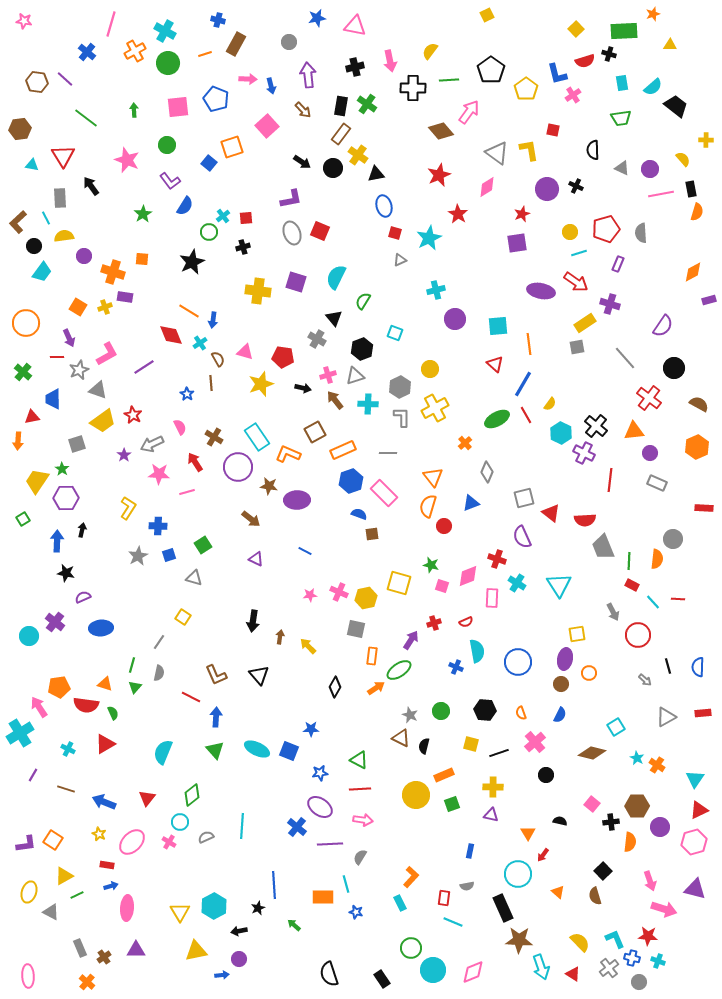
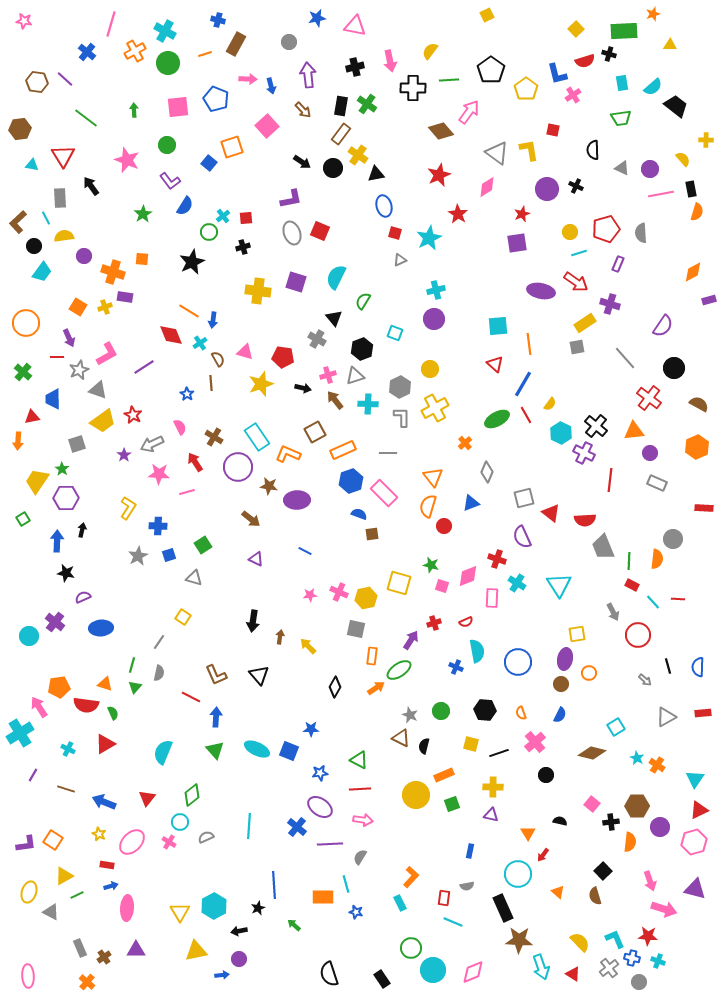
purple circle at (455, 319): moved 21 px left
cyan line at (242, 826): moved 7 px right
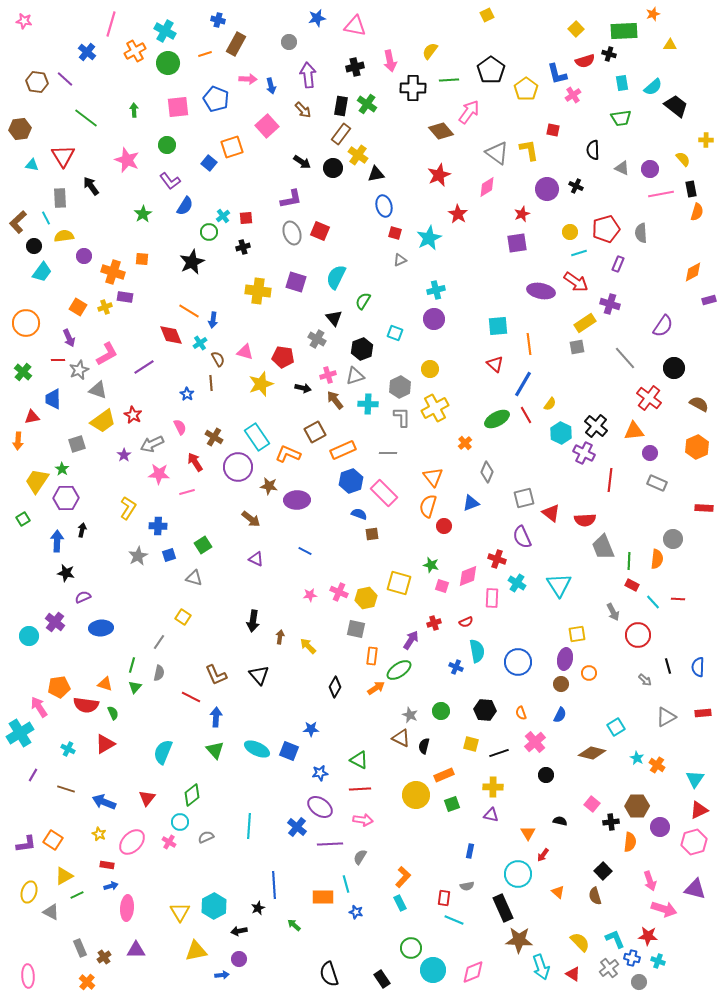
red line at (57, 357): moved 1 px right, 3 px down
orange L-shape at (411, 877): moved 8 px left
cyan line at (453, 922): moved 1 px right, 2 px up
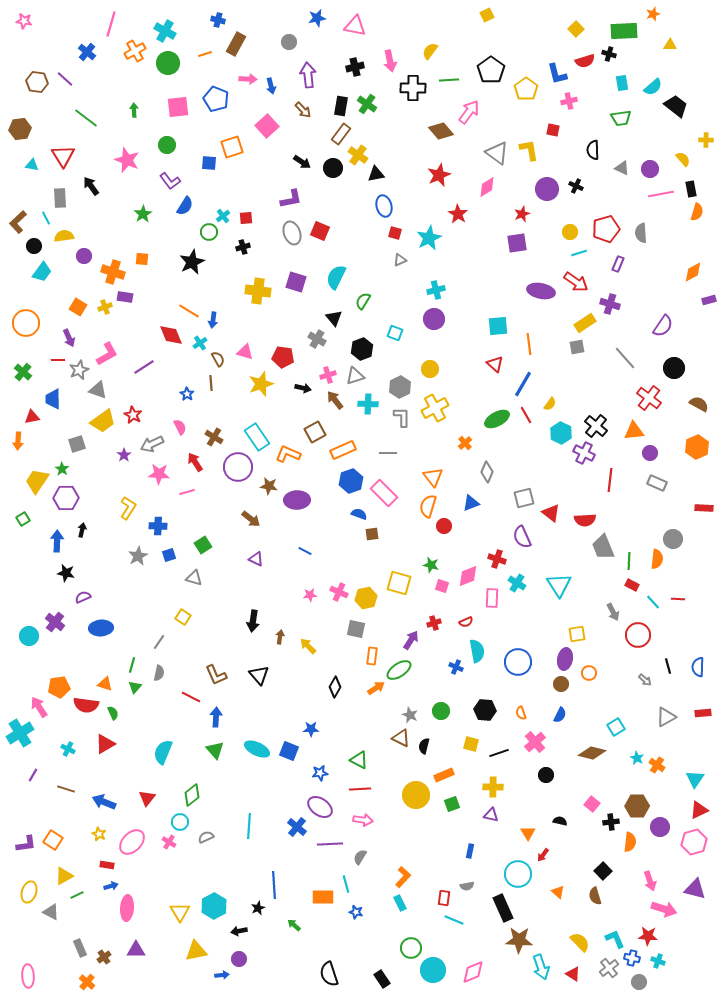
pink cross at (573, 95): moved 4 px left, 6 px down; rotated 21 degrees clockwise
blue square at (209, 163): rotated 35 degrees counterclockwise
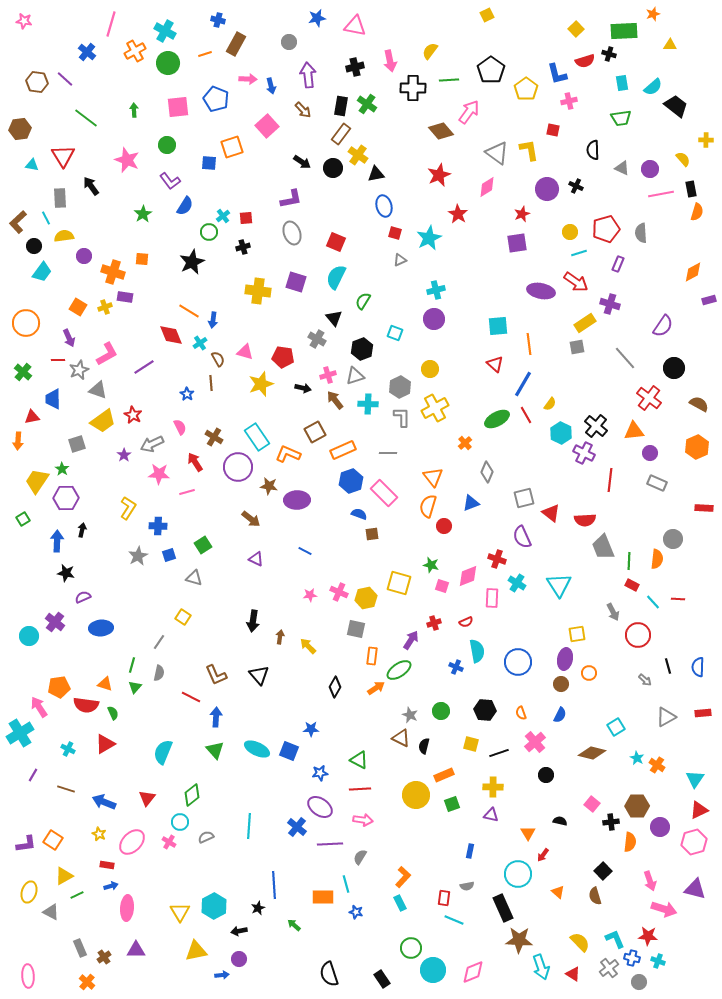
red square at (320, 231): moved 16 px right, 11 px down
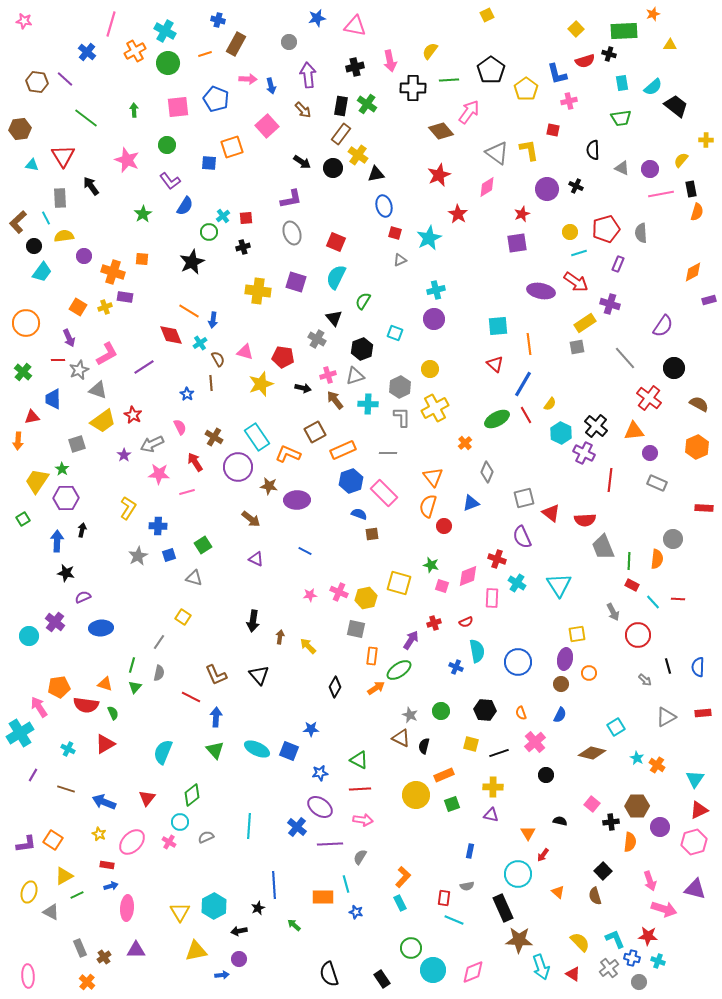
yellow semicircle at (683, 159): moved 2 px left, 1 px down; rotated 98 degrees counterclockwise
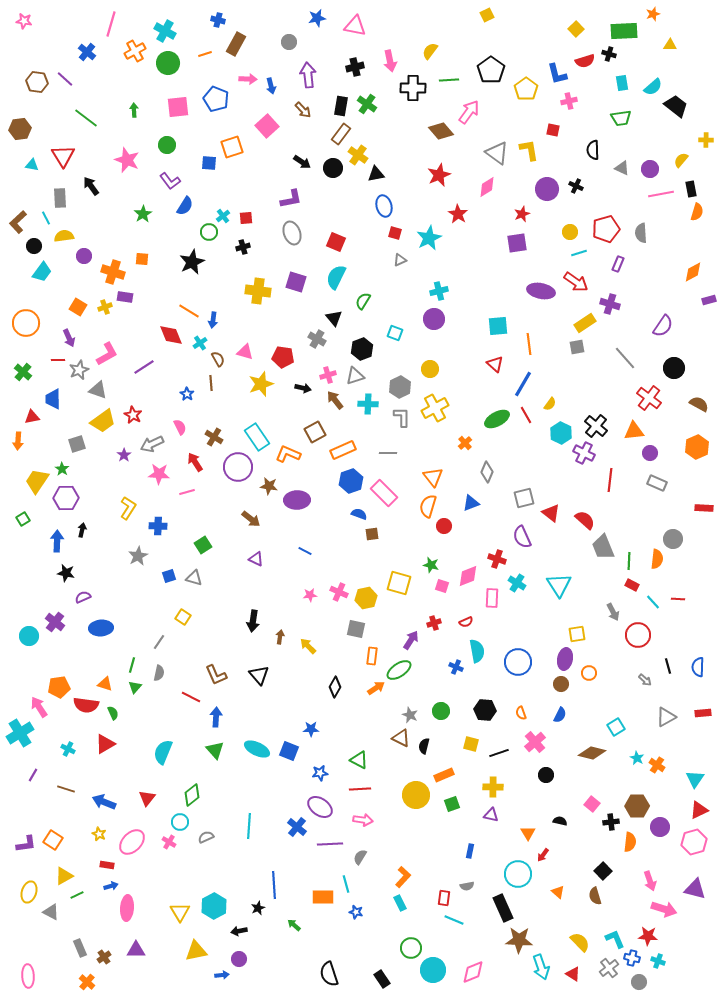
cyan cross at (436, 290): moved 3 px right, 1 px down
red semicircle at (585, 520): rotated 135 degrees counterclockwise
blue square at (169, 555): moved 21 px down
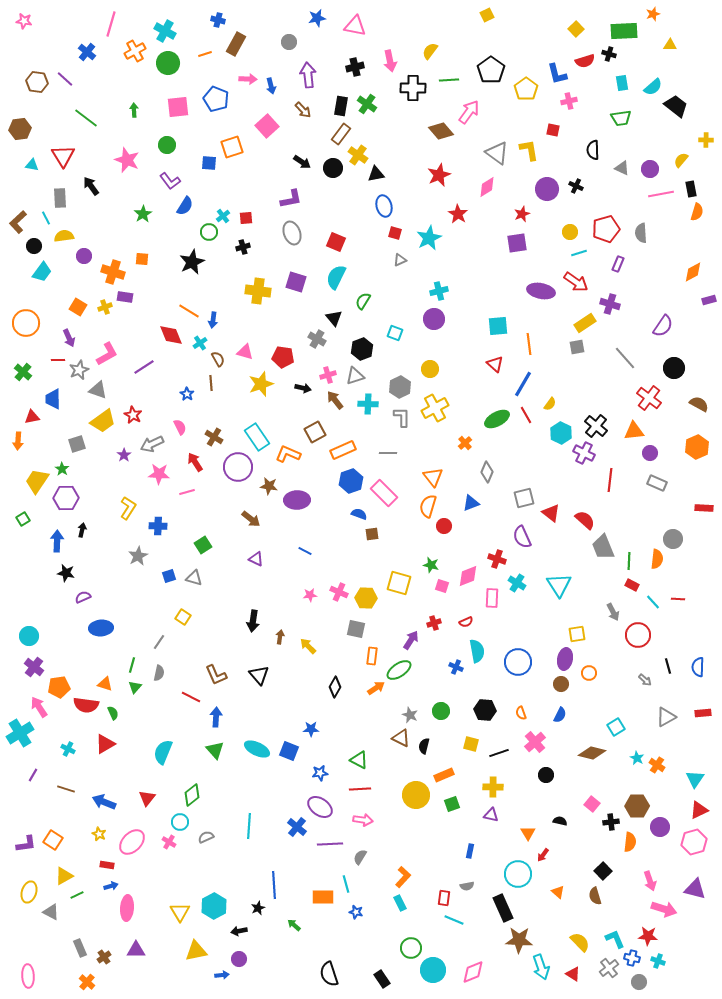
yellow hexagon at (366, 598): rotated 15 degrees clockwise
purple cross at (55, 622): moved 21 px left, 45 px down
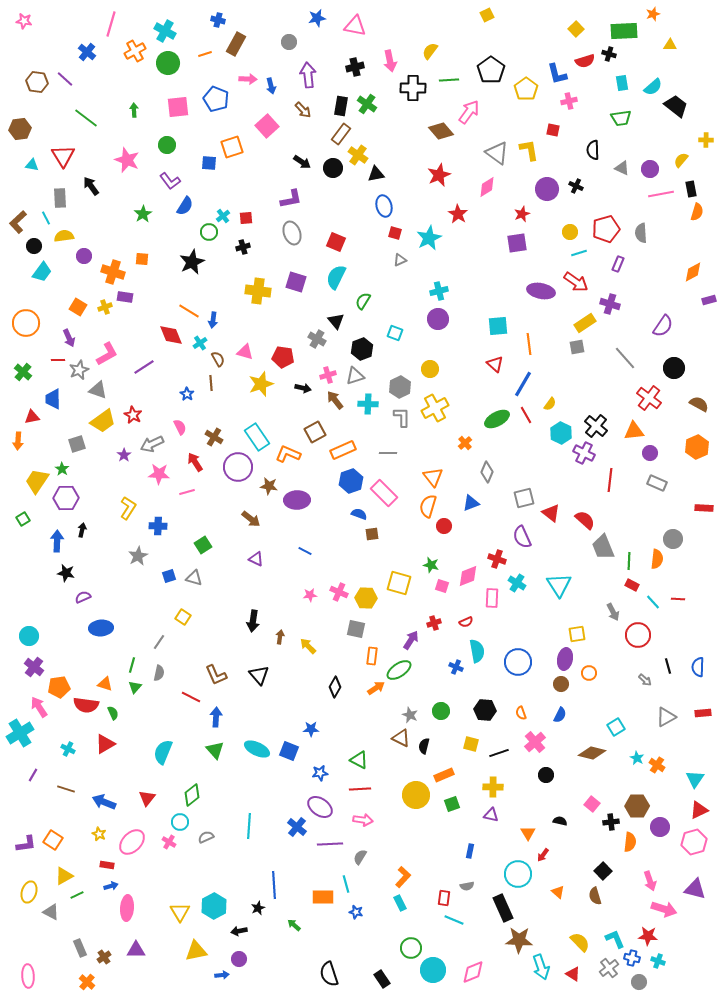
black triangle at (334, 318): moved 2 px right, 3 px down
purple circle at (434, 319): moved 4 px right
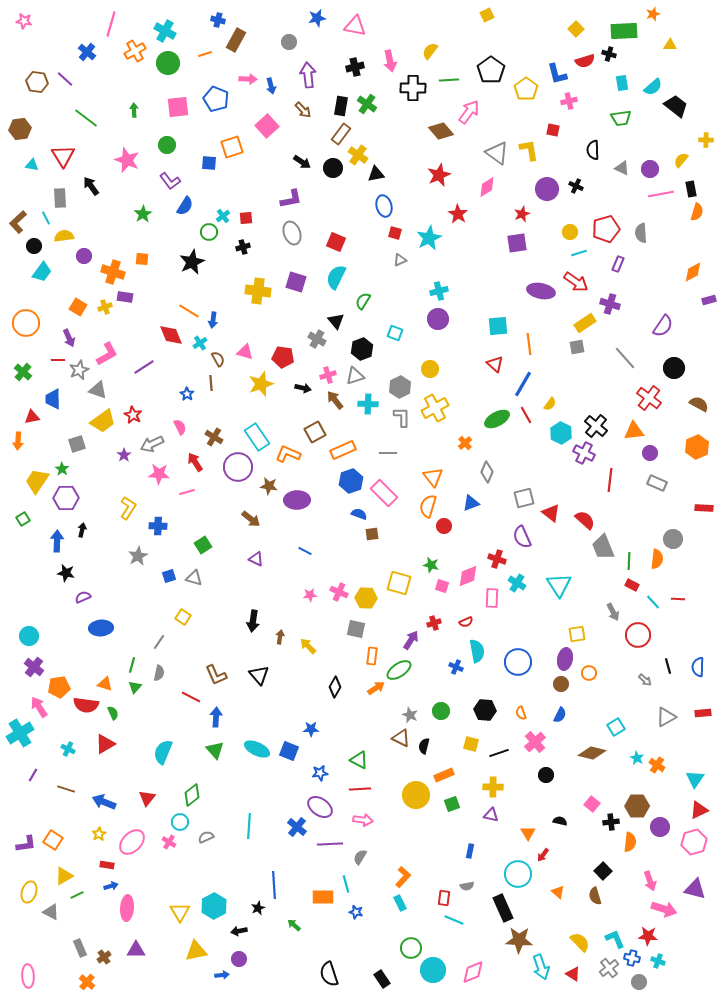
brown rectangle at (236, 44): moved 4 px up
yellow star at (99, 834): rotated 16 degrees clockwise
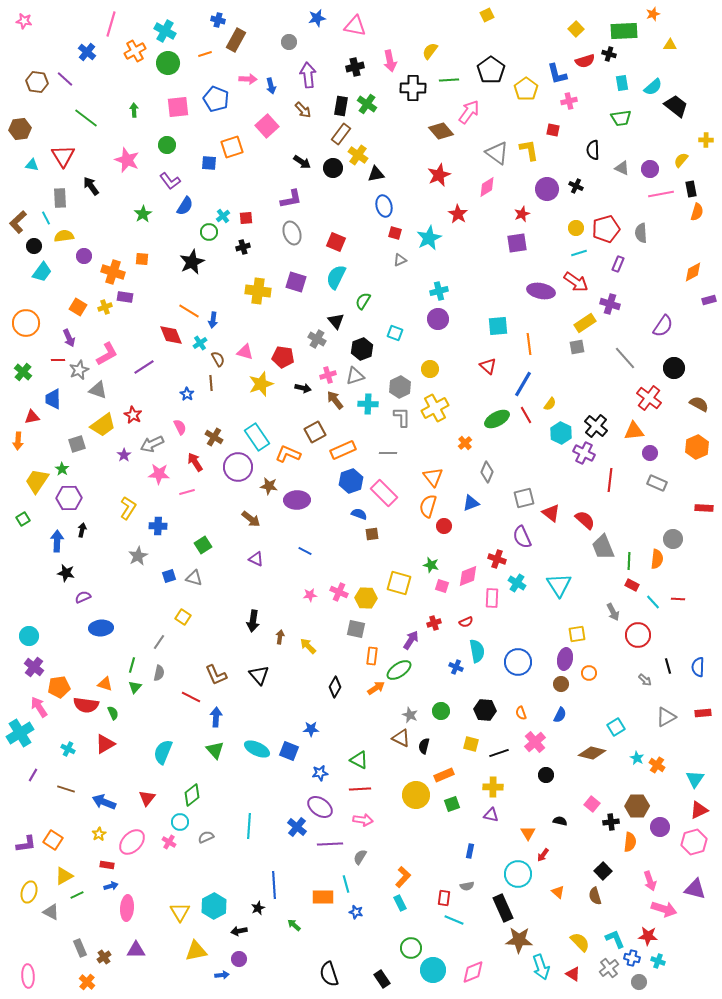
yellow circle at (570, 232): moved 6 px right, 4 px up
red triangle at (495, 364): moved 7 px left, 2 px down
yellow trapezoid at (103, 421): moved 4 px down
purple hexagon at (66, 498): moved 3 px right
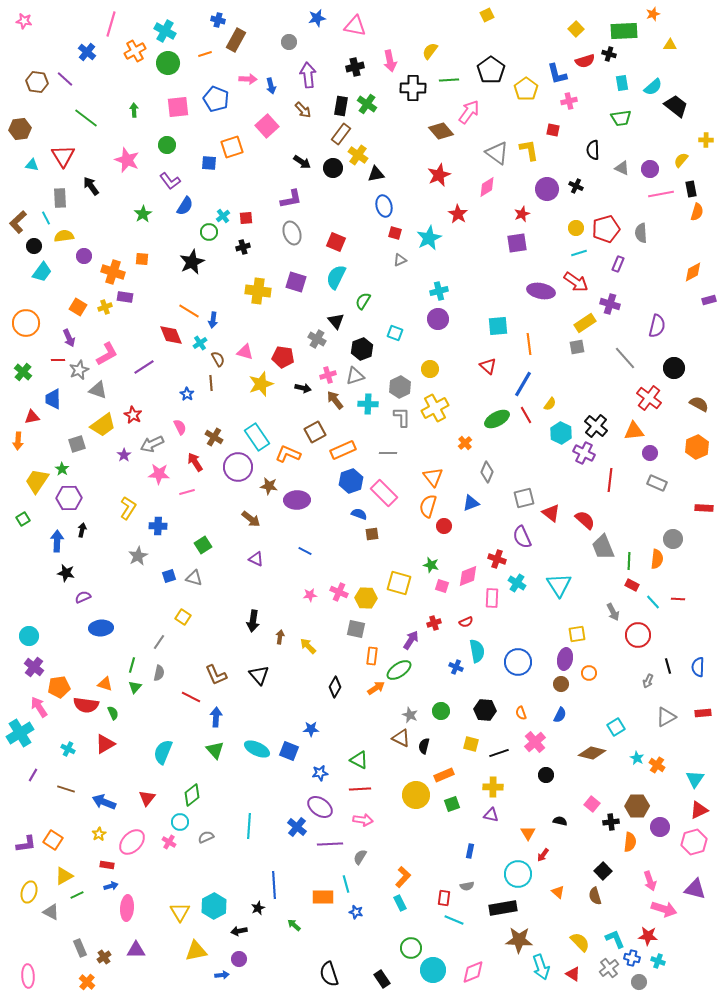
purple semicircle at (663, 326): moved 6 px left; rotated 20 degrees counterclockwise
gray arrow at (645, 680): moved 3 px right, 1 px down; rotated 72 degrees clockwise
black rectangle at (503, 908): rotated 76 degrees counterclockwise
